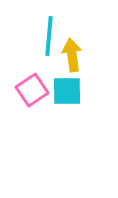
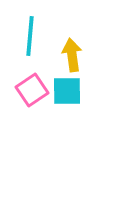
cyan line: moved 19 px left
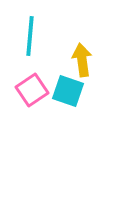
yellow arrow: moved 10 px right, 5 px down
cyan square: moved 1 px right; rotated 20 degrees clockwise
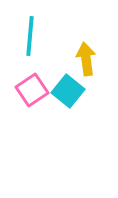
yellow arrow: moved 4 px right, 1 px up
cyan square: rotated 20 degrees clockwise
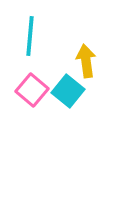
yellow arrow: moved 2 px down
pink square: rotated 16 degrees counterclockwise
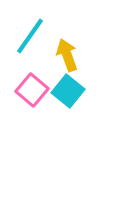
cyan line: rotated 30 degrees clockwise
yellow arrow: moved 19 px left, 6 px up; rotated 12 degrees counterclockwise
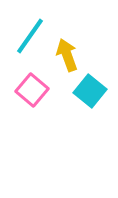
cyan square: moved 22 px right
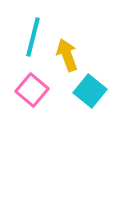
cyan line: moved 3 px right, 1 px down; rotated 21 degrees counterclockwise
